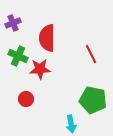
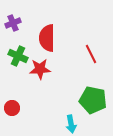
red circle: moved 14 px left, 9 px down
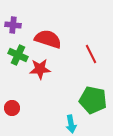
purple cross: moved 2 px down; rotated 28 degrees clockwise
red semicircle: moved 1 px right, 1 px down; rotated 108 degrees clockwise
green cross: moved 1 px up
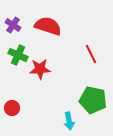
purple cross: rotated 28 degrees clockwise
red semicircle: moved 13 px up
cyan arrow: moved 2 px left, 3 px up
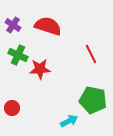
cyan arrow: rotated 108 degrees counterclockwise
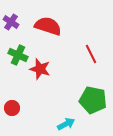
purple cross: moved 2 px left, 3 px up
red star: rotated 20 degrees clockwise
cyan arrow: moved 3 px left, 3 px down
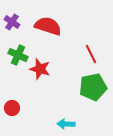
purple cross: moved 1 px right
green pentagon: moved 13 px up; rotated 24 degrees counterclockwise
cyan arrow: rotated 150 degrees counterclockwise
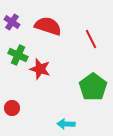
red line: moved 15 px up
green pentagon: rotated 24 degrees counterclockwise
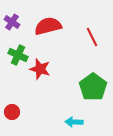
red semicircle: rotated 32 degrees counterclockwise
red line: moved 1 px right, 2 px up
red circle: moved 4 px down
cyan arrow: moved 8 px right, 2 px up
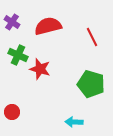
green pentagon: moved 2 px left, 3 px up; rotated 20 degrees counterclockwise
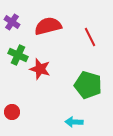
red line: moved 2 px left
green pentagon: moved 3 px left, 1 px down
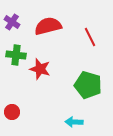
green cross: moved 2 px left; rotated 18 degrees counterclockwise
